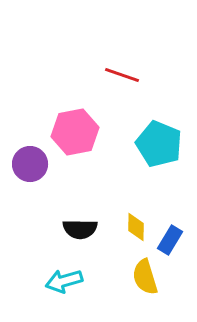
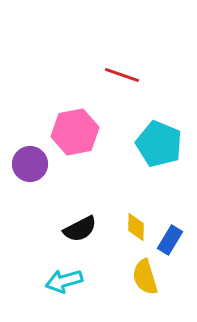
black semicircle: rotated 28 degrees counterclockwise
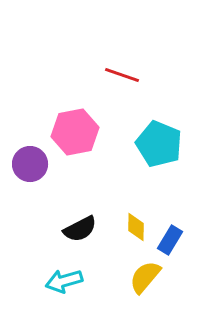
yellow semicircle: rotated 57 degrees clockwise
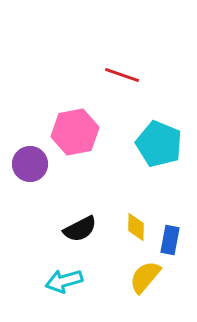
blue rectangle: rotated 20 degrees counterclockwise
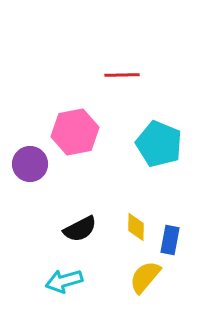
red line: rotated 20 degrees counterclockwise
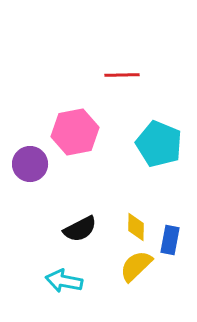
yellow semicircle: moved 9 px left, 11 px up; rotated 6 degrees clockwise
cyan arrow: rotated 27 degrees clockwise
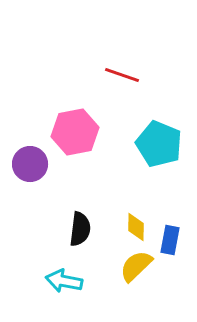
red line: rotated 20 degrees clockwise
black semicircle: rotated 56 degrees counterclockwise
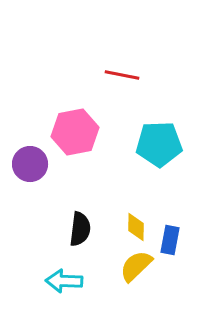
red line: rotated 8 degrees counterclockwise
cyan pentagon: rotated 24 degrees counterclockwise
cyan arrow: rotated 9 degrees counterclockwise
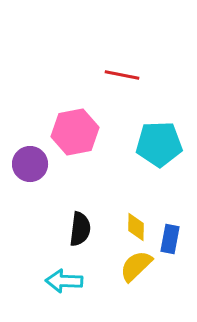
blue rectangle: moved 1 px up
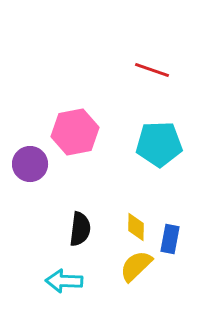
red line: moved 30 px right, 5 px up; rotated 8 degrees clockwise
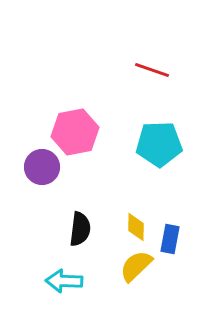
purple circle: moved 12 px right, 3 px down
